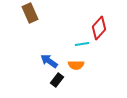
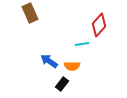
red diamond: moved 3 px up
orange semicircle: moved 4 px left, 1 px down
black rectangle: moved 5 px right, 4 px down
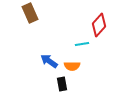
black rectangle: rotated 48 degrees counterclockwise
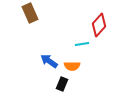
black rectangle: rotated 32 degrees clockwise
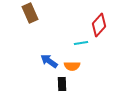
cyan line: moved 1 px left, 1 px up
black rectangle: rotated 24 degrees counterclockwise
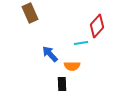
red diamond: moved 2 px left, 1 px down
blue arrow: moved 1 px right, 7 px up; rotated 12 degrees clockwise
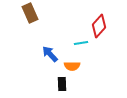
red diamond: moved 2 px right
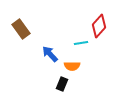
brown rectangle: moved 9 px left, 16 px down; rotated 12 degrees counterclockwise
black rectangle: rotated 24 degrees clockwise
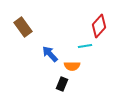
brown rectangle: moved 2 px right, 2 px up
cyan line: moved 4 px right, 3 px down
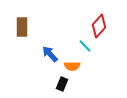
brown rectangle: moved 1 px left; rotated 36 degrees clockwise
cyan line: rotated 56 degrees clockwise
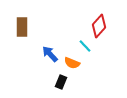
orange semicircle: moved 3 px up; rotated 21 degrees clockwise
black rectangle: moved 1 px left, 2 px up
